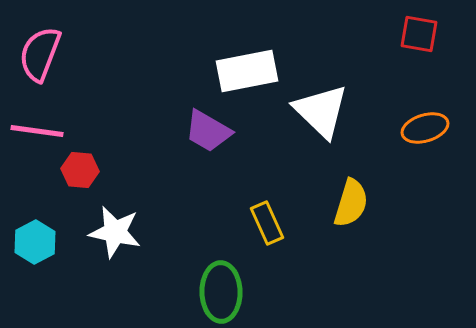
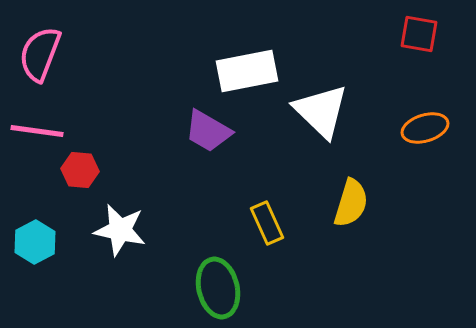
white star: moved 5 px right, 2 px up
green ellipse: moved 3 px left, 4 px up; rotated 12 degrees counterclockwise
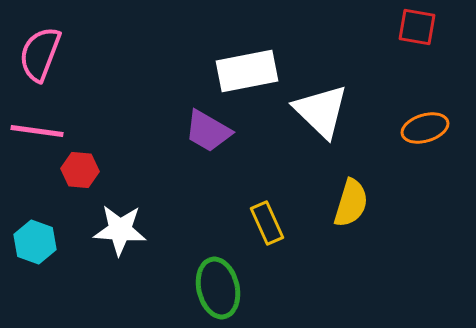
red square: moved 2 px left, 7 px up
white star: rotated 8 degrees counterclockwise
cyan hexagon: rotated 12 degrees counterclockwise
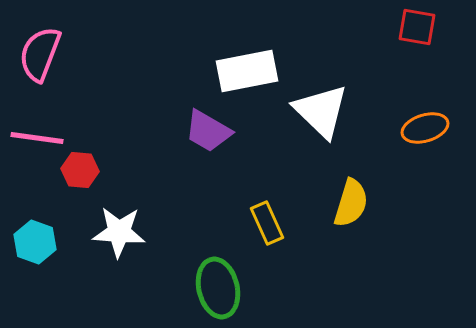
pink line: moved 7 px down
white star: moved 1 px left, 2 px down
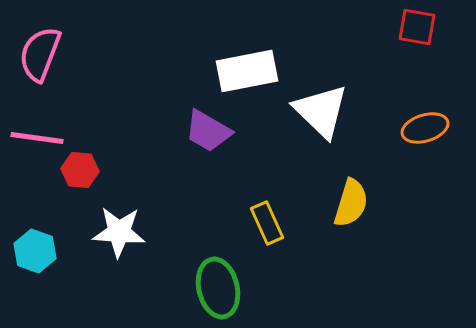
cyan hexagon: moved 9 px down
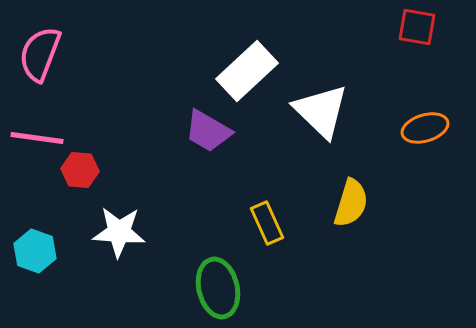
white rectangle: rotated 32 degrees counterclockwise
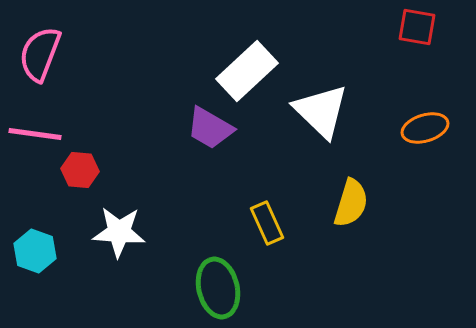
purple trapezoid: moved 2 px right, 3 px up
pink line: moved 2 px left, 4 px up
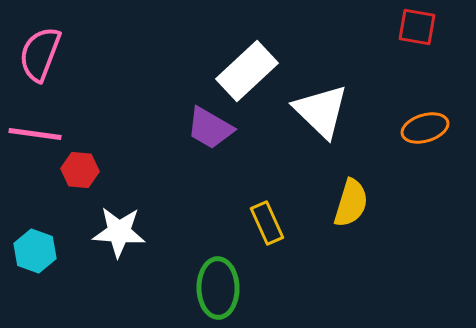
green ellipse: rotated 12 degrees clockwise
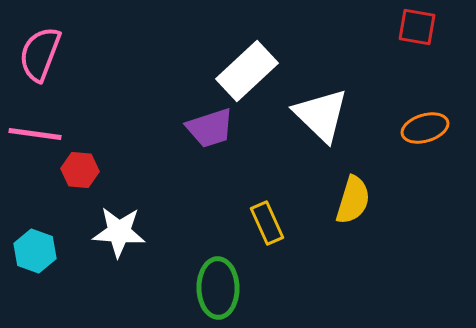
white triangle: moved 4 px down
purple trapezoid: rotated 48 degrees counterclockwise
yellow semicircle: moved 2 px right, 3 px up
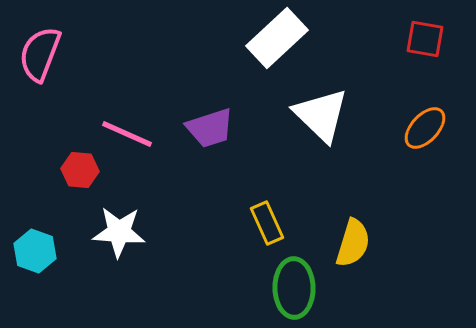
red square: moved 8 px right, 12 px down
white rectangle: moved 30 px right, 33 px up
orange ellipse: rotated 30 degrees counterclockwise
pink line: moved 92 px right; rotated 16 degrees clockwise
yellow semicircle: moved 43 px down
green ellipse: moved 76 px right
